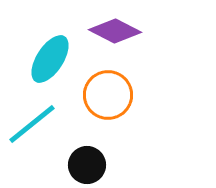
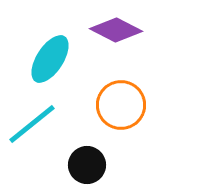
purple diamond: moved 1 px right, 1 px up
orange circle: moved 13 px right, 10 px down
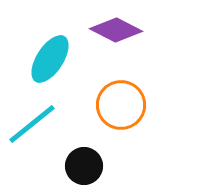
black circle: moved 3 px left, 1 px down
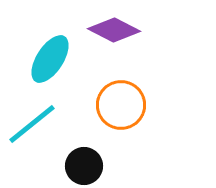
purple diamond: moved 2 px left
